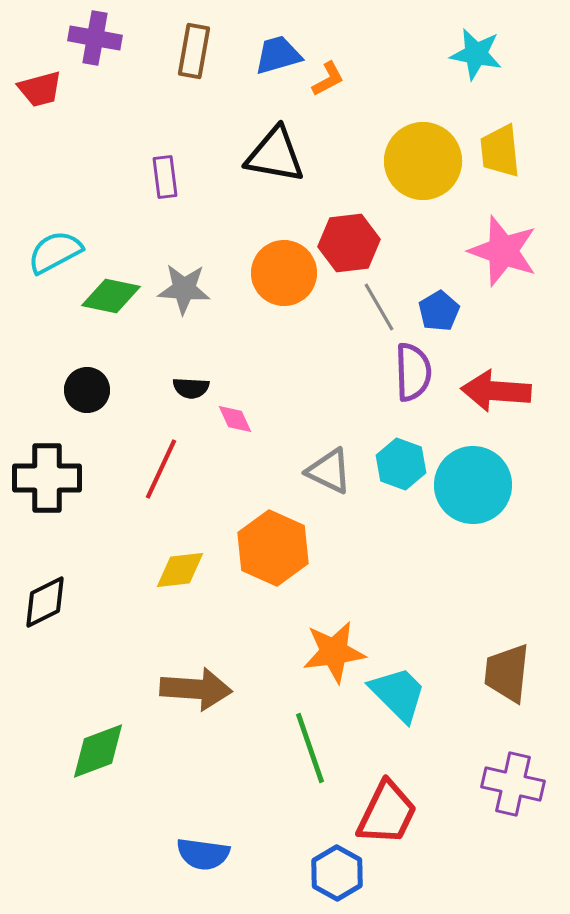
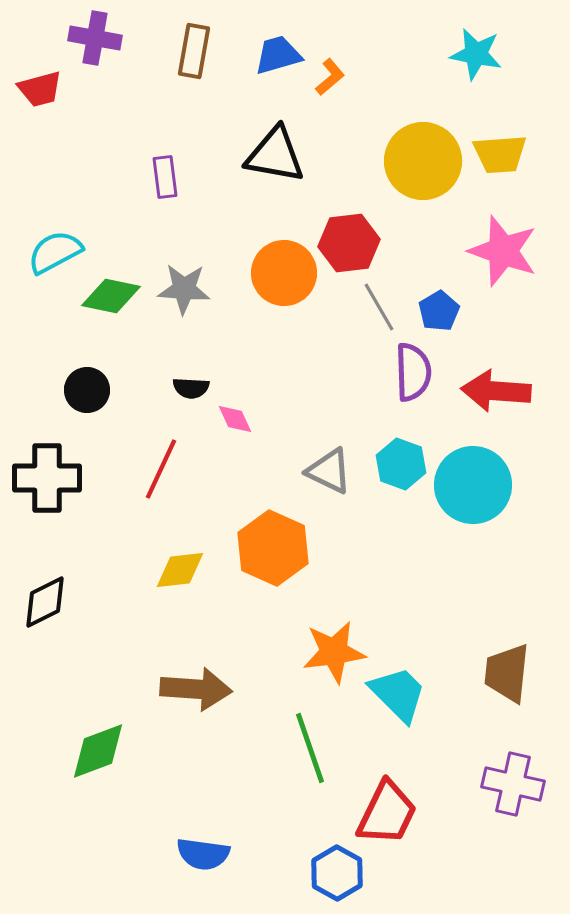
orange L-shape at (328, 79): moved 2 px right, 2 px up; rotated 12 degrees counterclockwise
yellow trapezoid at (500, 151): moved 3 px down; rotated 88 degrees counterclockwise
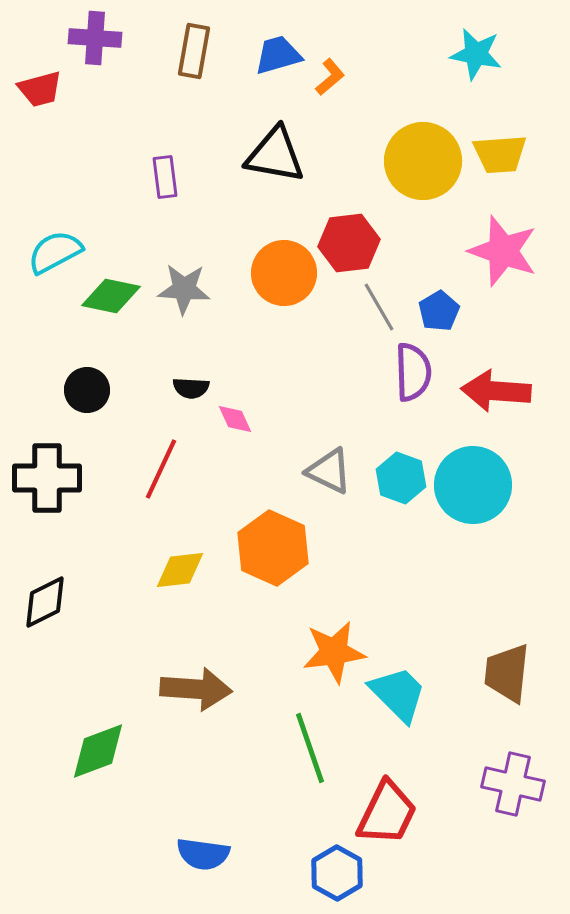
purple cross at (95, 38): rotated 6 degrees counterclockwise
cyan hexagon at (401, 464): moved 14 px down
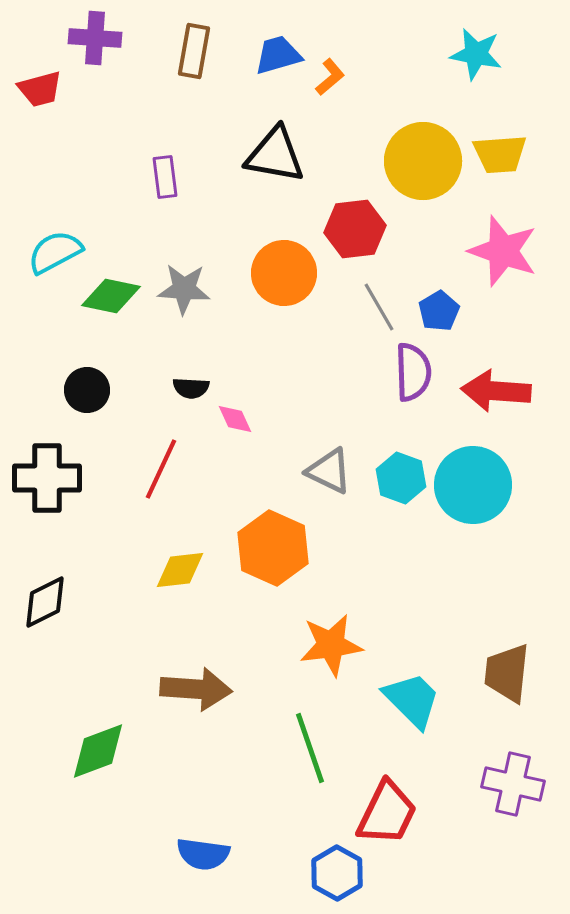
red hexagon at (349, 243): moved 6 px right, 14 px up
orange star at (334, 652): moved 3 px left, 7 px up
cyan trapezoid at (398, 694): moved 14 px right, 6 px down
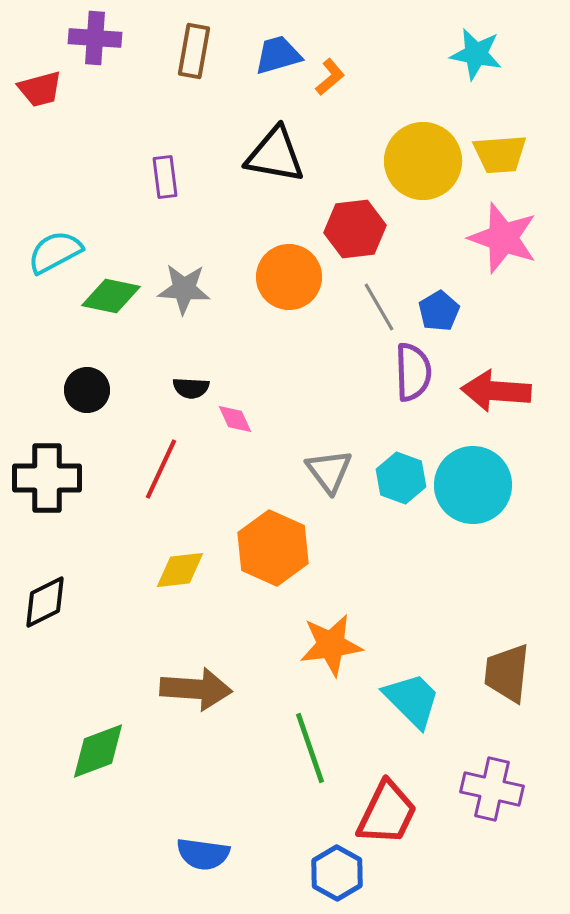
pink star at (503, 251): moved 13 px up
orange circle at (284, 273): moved 5 px right, 4 px down
gray triangle at (329, 471): rotated 27 degrees clockwise
purple cross at (513, 784): moved 21 px left, 5 px down
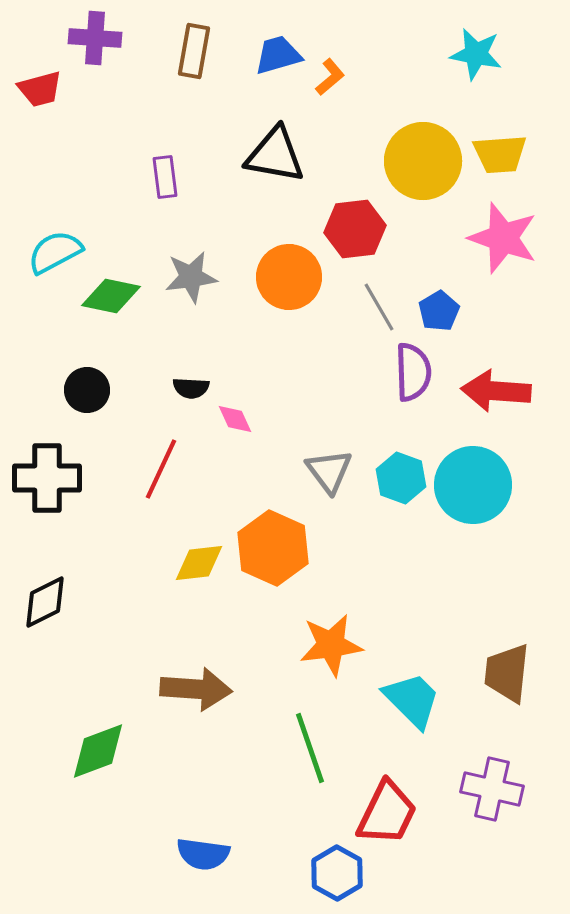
gray star at (184, 289): moved 7 px right, 12 px up; rotated 12 degrees counterclockwise
yellow diamond at (180, 570): moved 19 px right, 7 px up
